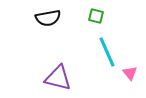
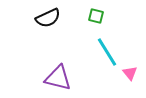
black semicircle: rotated 15 degrees counterclockwise
cyan line: rotated 8 degrees counterclockwise
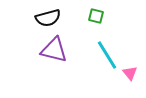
black semicircle: rotated 10 degrees clockwise
cyan line: moved 3 px down
purple triangle: moved 4 px left, 28 px up
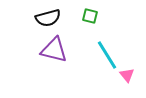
green square: moved 6 px left
pink triangle: moved 3 px left, 2 px down
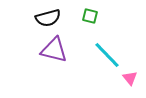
cyan line: rotated 12 degrees counterclockwise
pink triangle: moved 3 px right, 3 px down
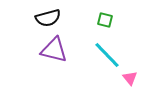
green square: moved 15 px right, 4 px down
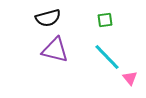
green square: rotated 21 degrees counterclockwise
purple triangle: moved 1 px right
cyan line: moved 2 px down
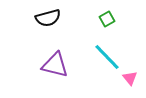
green square: moved 2 px right, 1 px up; rotated 21 degrees counterclockwise
purple triangle: moved 15 px down
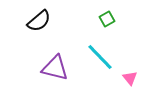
black semicircle: moved 9 px left, 3 px down; rotated 25 degrees counterclockwise
cyan line: moved 7 px left
purple triangle: moved 3 px down
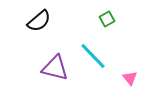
cyan line: moved 7 px left, 1 px up
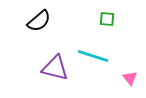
green square: rotated 35 degrees clockwise
cyan line: rotated 28 degrees counterclockwise
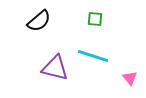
green square: moved 12 px left
